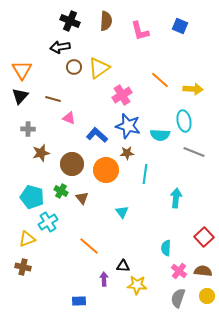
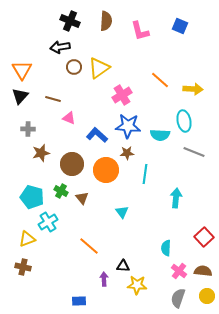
blue star at (128, 126): rotated 10 degrees counterclockwise
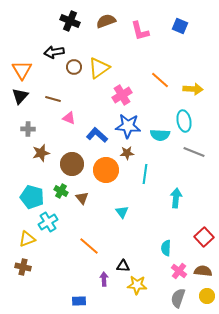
brown semicircle at (106, 21): rotated 114 degrees counterclockwise
black arrow at (60, 47): moved 6 px left, 5 px down
